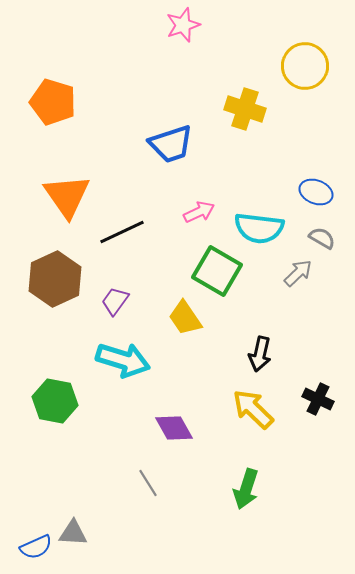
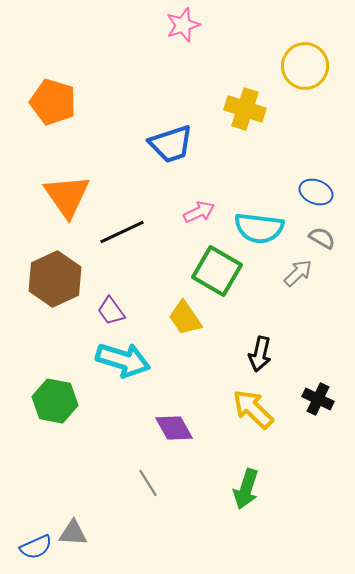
purple trapezoid: moved 4 px left, 10 px down; rotated 72 degrees counterclockwise
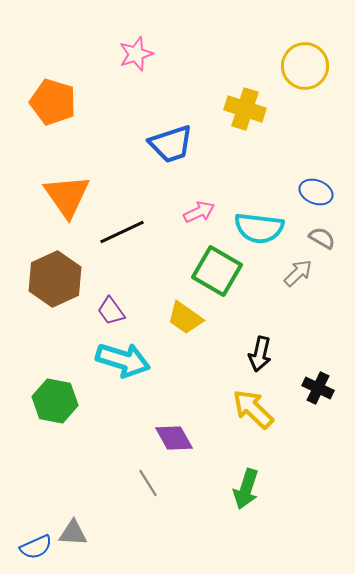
pink star: moved 47 px left, 29 px down
yellow trapezoid: rotated 21 degrees counterclockwise
black cross: moved 11 px up
purple diamond: moved 10 px down
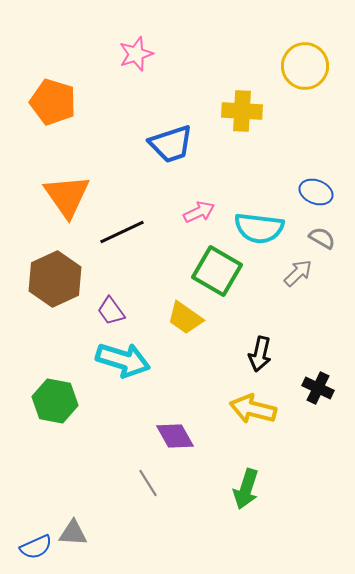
yellow cross: moved 3 px left, 2 px down; rotated 15 degrees counterclockwise
yellow arrow: rotated 30 degrees counterclockwise
purple diamond: moved 1 px right, 2 px up
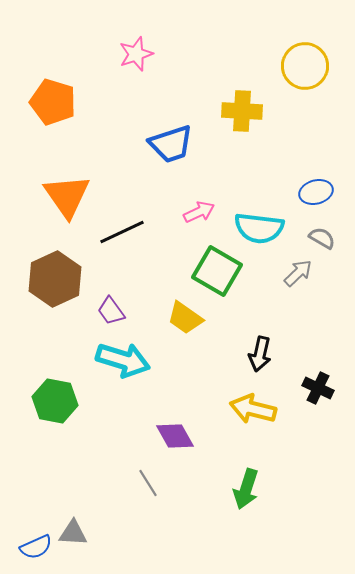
blue ellipse: rotated 36 degrees counterclockwise
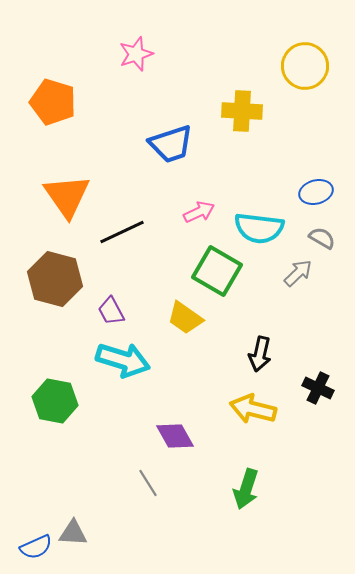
brown hexagon: rotated 20 degrees counterclockwise
purple trapezoid: rotated 8 degrees clockwise
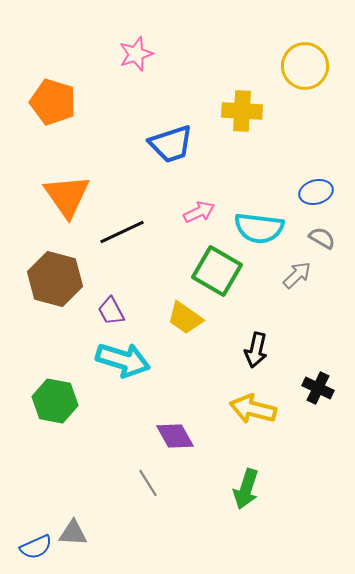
gray arrow: moved 1 px left, 2 px down
black arrow: moved 4 px left, 4 px up
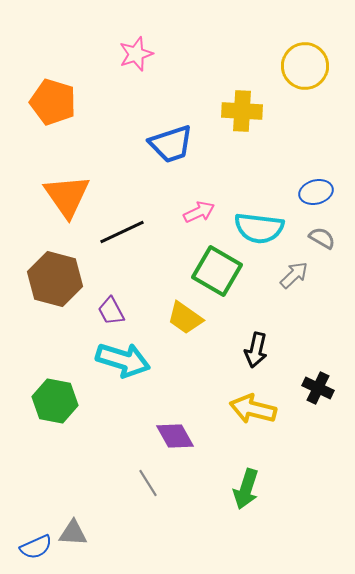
gray arrow: moved 3 px left
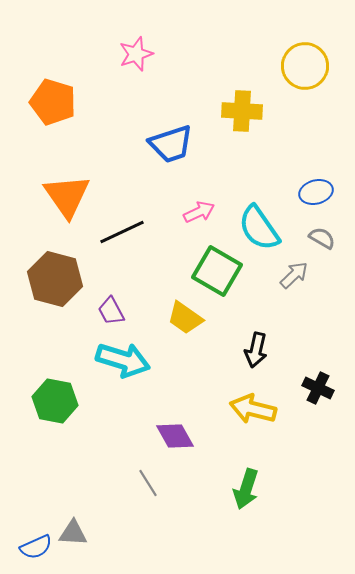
cyan semicircle: rotated 48 degrees clockwise
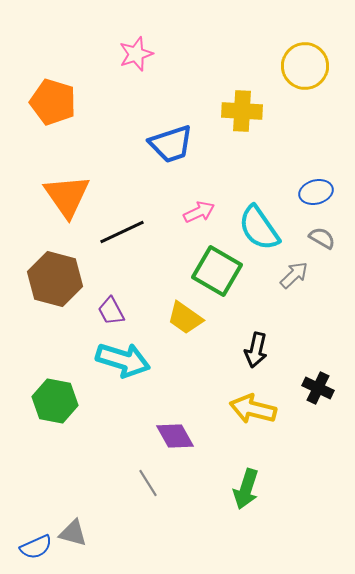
gray triangle: rotated 12 degrees clockwise
